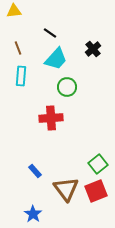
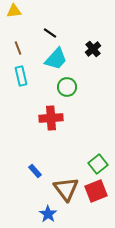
cyan rectangle: rotated 18 degrees counterclockwise
blue star: moved 15 px right
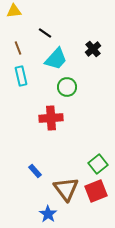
black line: moved 5 px left
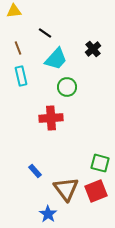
green square: moved 2 px right, 1 px up; rotated 36 degrees counterclockwise
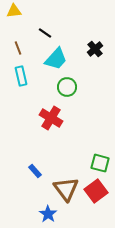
black cross: moved 2 px right
red cross: rotated 35 degrees clockwise
red square: rotated 15 degrees counterclockwise
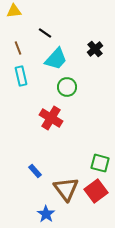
blue star: moved 2 px left
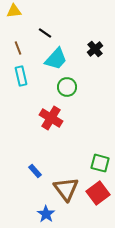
red square: moved 2 px right, 2 px down
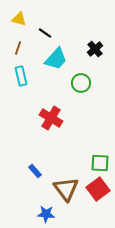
yellow triangle: moved 5 px right, 8 px down; rotated 21 degrees clockwise
brown line: rotated 40 degrees clockwise
green circle: moved 14 px right, 4 px up
green square: rotated 12 degrees counterclockwise
red square: moved 4 px up
blue star: rotated 30 degrees counterclockwise
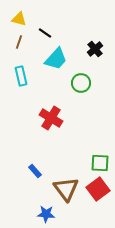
brown line: moved 1 px right, 6 px up
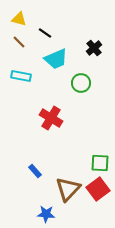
brown line: rotated 64 degrees counterclockwise
black cross: moved 1 px left, 1 px up
cyan trapezoid: rotated 25 degrees clockwise
cyan rectangle: rotated 66 degrees counterclockwise
brown triangle: moved 2 px right; rotated 20 degrees clockwise
